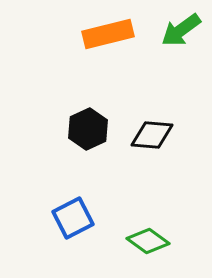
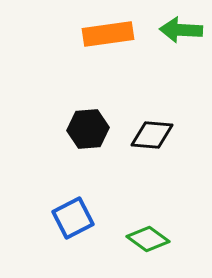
green arrow: rotated 39 degrees clockwise
orange rectangle: rotated 6 degrees clockwise
black hexagon: rotated 21 degrees clockwise
green diamond: moved 2 px up
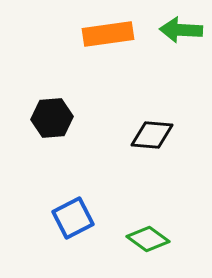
black hexagon: moved 36 px left, 11 px up
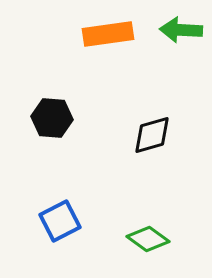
black hexagon: rotated 9 degrees clockwise
black diamond: rotated 21 degrees counterclockwise
blue square: moved 13 px left, 3 px down
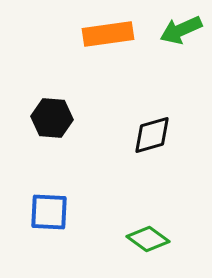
green arrow: rotated 27 degrees counterclockwise
blue square: moved 11 px left, 9 px up; rotated 30 degrees clockwise
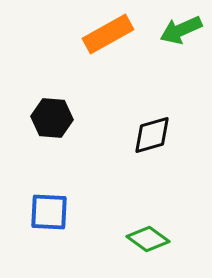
orange rectangle: rotated 21 degrees counterclockwise
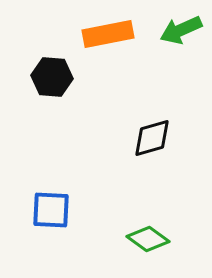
orange rectangle: rotated 18 degrees clockwise
black hexagon: moved 41 px up
black diamond: moved 3 px down
blue square: moved 2 px right, 2 px up
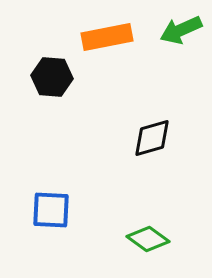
orange rectangle: moved 1 px left, 3 px down
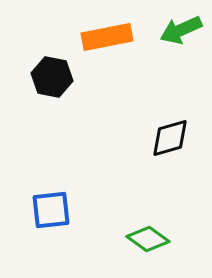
black hexagon: rotated 6 degrees clockwise
black diamond: moved 18 px right
blue square: rotated 9 degrees counterclockwise
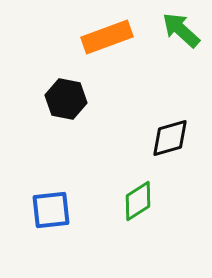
green arrow: rotated 66 degrees clockwise
orange rectangle: rotated 9 degrees counterclockwise
black hexagon: moved 14 px right, 22 px down
green diamond: moved 10 px left, 38 px up; rotated 69 degrees counterclockwise
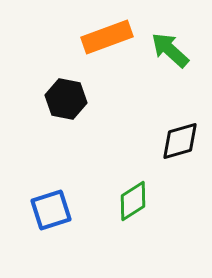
green arrow: moved 11 px left, 20 px down
black diamond: moved 10 px right, 3 px down
green diamond: moved 5 px left
blue square: rotated 12 degrees counterclockwise
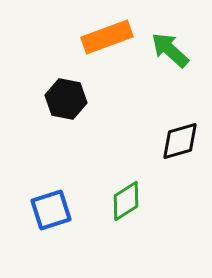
green diamond: moved 7 px left
